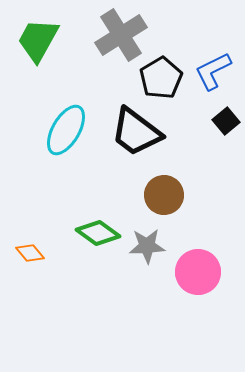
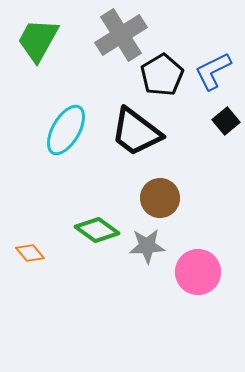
black pentagon: moved 1 px right, 3 px up
brown circle: moved 4 px left, 3 px down
green diamond: moved 1 px left, 3 px up
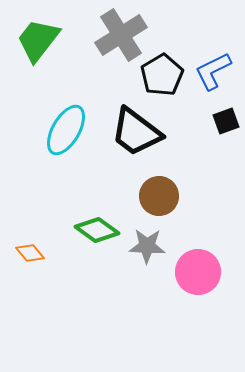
green trapezoid: rotated 9 degrees clockwise
black square: rotated 20 degrees clockwise
brown circle: moved 1 px left, 2 px up
gray star: rotated 6 degrees clockwise
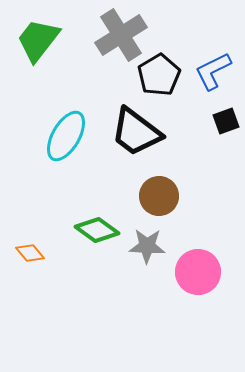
black pentagon: moved 3 px left
cyan ellipse: moved 6 px down
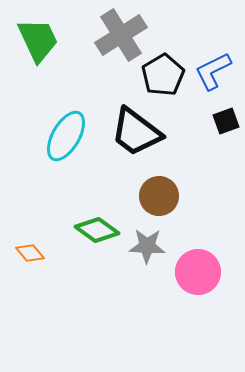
green trapezoid: rotated 117 degrees clockwise
black pentagon: moved 4 px right
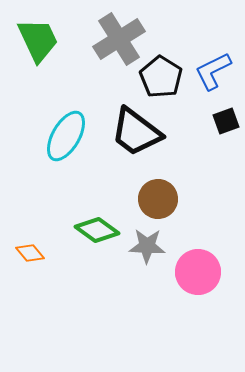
gray cross: moved 2 px left, 4 px down
black pentagon: moved 2 px left, 2 px down; rotated 9 degrees counterclockwise
brown circle: moved 1 px left, 3 px down
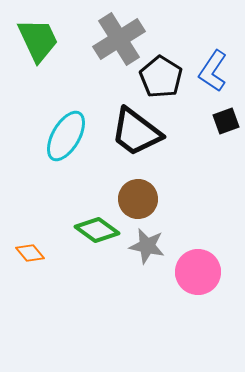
blue L-shape: rotated 30 degrees counterclockwise
brown circle: moved 20 px left
gray star: rotated 9 degrees clockwise
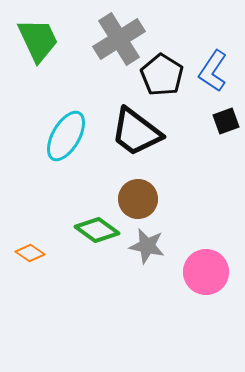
black pentagon: moved 1 px right, 2 px up
orange diamond: rotated 16 degrees counterclockwise
pink circle: moved 8 px right
